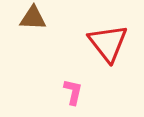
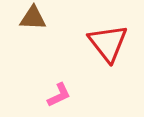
pink L-shape: moved 14 px left, 3 px down; rotated 52 degrees clockwise
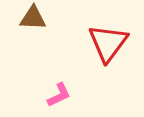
red triangle: rotated 15 degrees clockwise
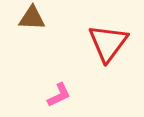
brown triangle: moved 1 px left
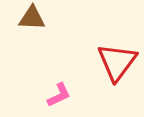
red triangle: moved 9 px right, 19 px down
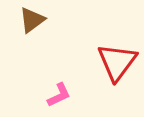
brown triangle: moved 2 px down; rotated 40 degrees counterclockwise
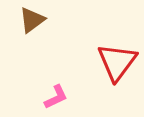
pink L-shape: moved 3 px left, 2 px down
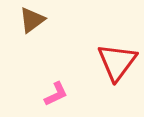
pink L-shape: moved 3 px up
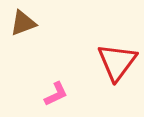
brown triangle: moved 9 px left, 3 px down; rotated 16 degrees clockwise
